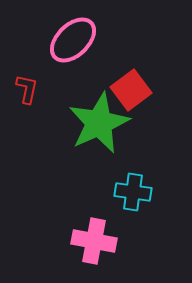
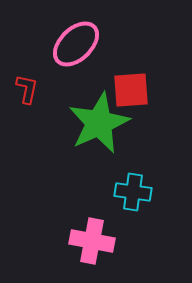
pink ellipse: moved 3 px right, 4 px down
red square: rotated 33 degrees clockwise
pink cross: moved 2 px left
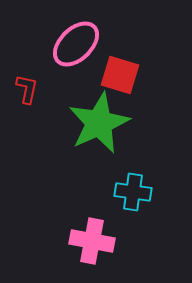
red square: moved 11 px left, 15 px up; rotated 21 degrees clockwise
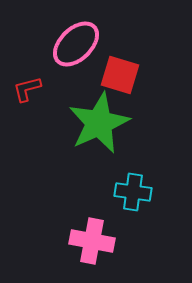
red L-shape: rotated 116 degrees counterclockwise
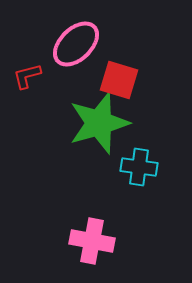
red square: moved 1 px left, 5 px down
red L-shape: moved 13 px up
green star: rotated 8 degrees clockwise
cyan cross: moved 6 px right, 25 px up
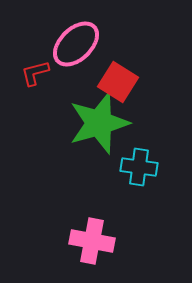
red L-shape: moved 8 px right, 3 px up
red square: moved 1 px left, 2 px down; rotated 15 degrees clockwise
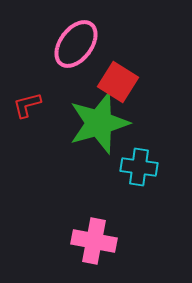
pink ellipse: rotated 9 degrees counterclockwise
red L-shape: moved 8 px left, 32 px down
pink cross: moved 2 px right
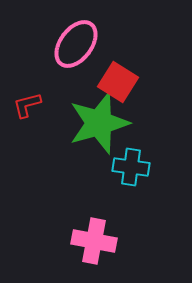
cyan cross: moved 8 px left
